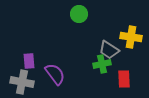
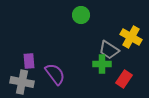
green circle: moved 2 px right, 1 px down
yellow cross: rotated 20 degrees clockwise
green cross: rotated 12 degrees clockwise
red rectangle: rotated 36 degrees clockwise
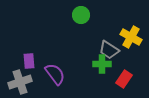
gray cross: moved 2 px left; rotated 30 degrees counterclockwise
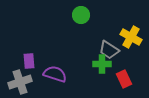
purple semicircle: rotated 35 degrees counterclockwise
red rectangle: rotated 60 degrees counterclockwise
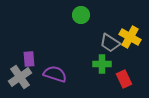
yellow cross: moved 1 px left
gray trapezoid: moved 1 px right, 7 px up
purple rectangle: moved 2 px up
gray cross: moved 5 px up; rotated 15 degrees counterclockwise
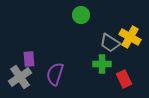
purple semicircle: rotated 90 degrees counterclockwise
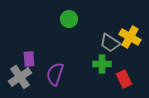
green circle: moved 12 px left, 4 px down
